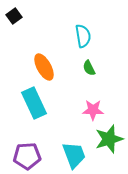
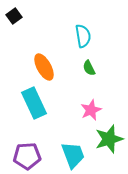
pink star: moved 2 px left; rotated 25 degrees counterclockwise
cyan trapezoid: moved 1 px left
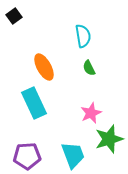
pink star: moved 3 px down
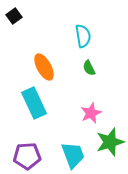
green star: moved 1 px right, 3 px down
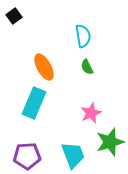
green semicircle: moved 2 px left, 1 px up
cyan rectangle: rotated 48 degrees clockwise
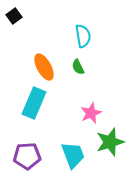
green semicircle: moved 9 px left
